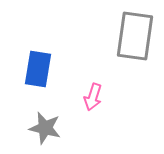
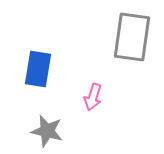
gray rectangle: moved 3 px left, 1 px down
gray star: moved 2 px right, 3 px down
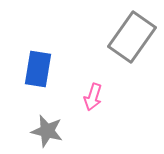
gray rectangle: rotated 27 degrees clockwise
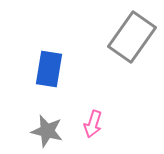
blue rectangle: moved 11 px right
pink arrow: moved 27 px down
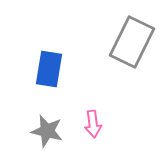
gray rectangle: moved 5 px down; rotated 9 degrees counterclockwise
pink arrow: rotated 24 degrees counterclockwise
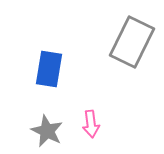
pink arrow: moved 2 px left
gray star: rotated 12 degrees clockwise
